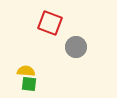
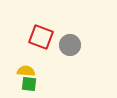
red square: moved 9 px left, 14 px down
gray circle: moved 6 px left, 2 px up
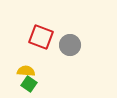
green square: rotated 28 degrees clockwise
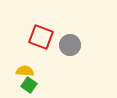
yellow semicircle: moved 1 px left
green square: moved 1 px down
